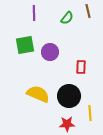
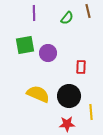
purple circle: moved 2 px left, 1 px down
yellow line: moved 1 px right, 1 px up
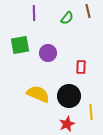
green square: moved 5 px left
red star: rotated 21 degrees counterclockwise
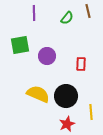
purple circle: moved 1 px left, 3 px down
red rectangle: moved 3 px up
black circle: moved 3 px left
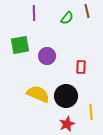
brown line: moved 1 px left
red rectangle: moved 3 px down
